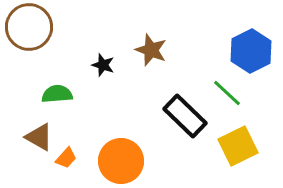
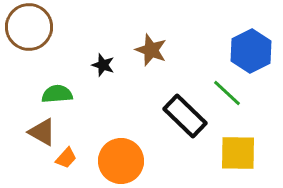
brown triangle: moved 3 px right, 5 px up
yellow square: moved 7 px down; rotated 27 degrees clockwise
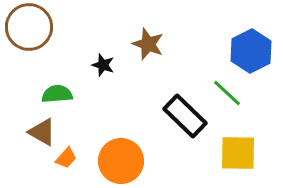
brown star: moved 3 px left, 6 px up
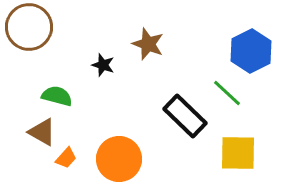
green semicircle: moved 2 px down; rotated 20 degrees clockwise
orange circle: moved 2 px left, 2 px up
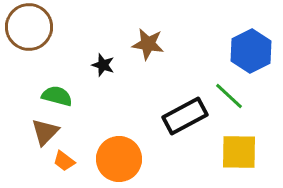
brown star: rotated 12 degrees counterclockwise
green line: moved 2 px right, 3 px down
black rectangle: rotated 72 degrees counterclockwise
brown triangle: moved 3 px right; rotated 44 degrees clockwise
yellow square: moved 1 px right, 1 px up
orange trapezoid: moved 2 px left, 3 px down; rotated 85 degrees clockwise
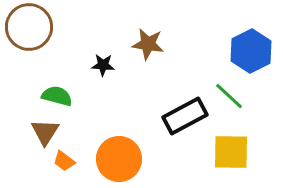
black star: rotated 15 degrees counterclockwise
brown triangle: rotated 12 degrees counterclockwise
yellow square: moved 8 px left
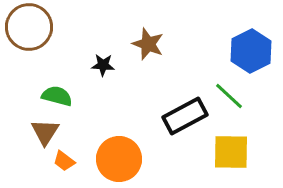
brown star: rotated 12 degrees clockwise
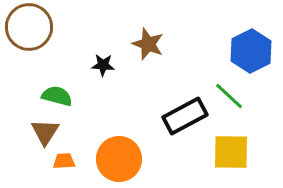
orange trapezoid: rotated 140 degrees clockwise
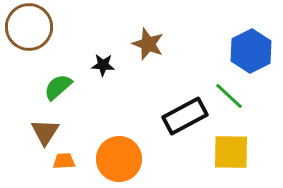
green semicircle: moved 1 px right, 9 px up; rotated 56 degrees counterclockwise
